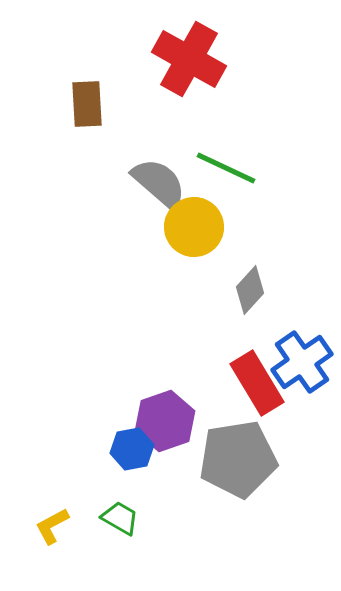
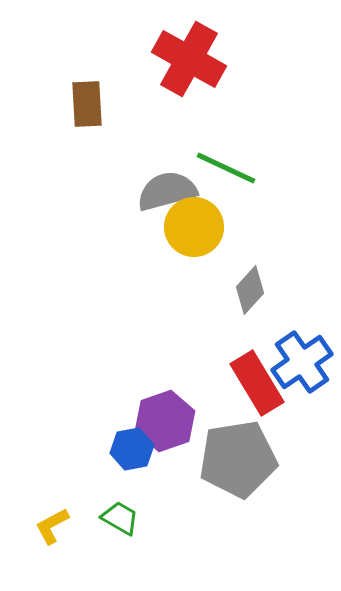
gray semicircle: moved 8 px right, 8 px down; rotated 56 degrees counterclockwise
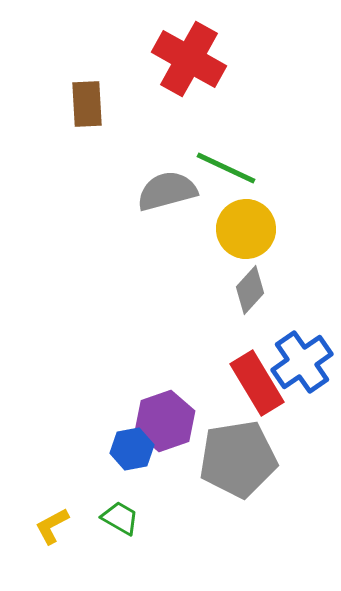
yellow circle: moved 52 px right, 2 px down
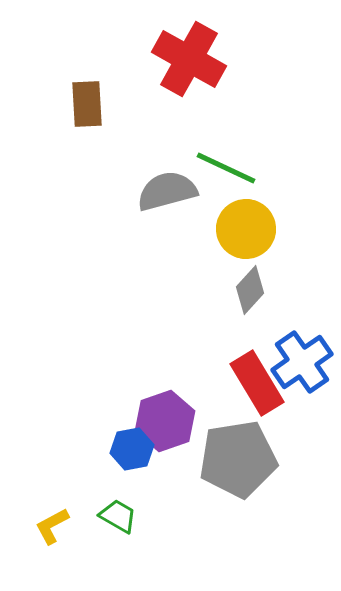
green trapezoid: moved 2 px left, 2 px up
